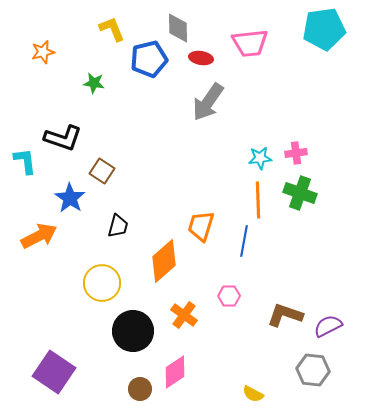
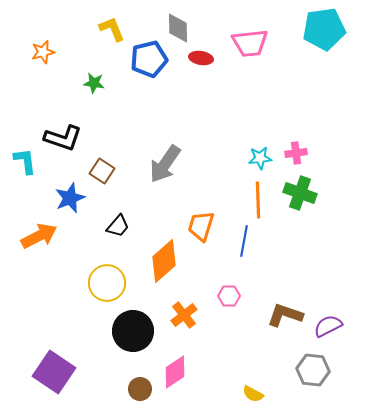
gray arrow: moved 43 px left, 62 px down
blue star: rotated 16 degrees clockwise
black trapezoid: rotated 25 degrees clockwise
yellow circle: moved 5 px right
orange cross: rotated 16 degrees clockwise
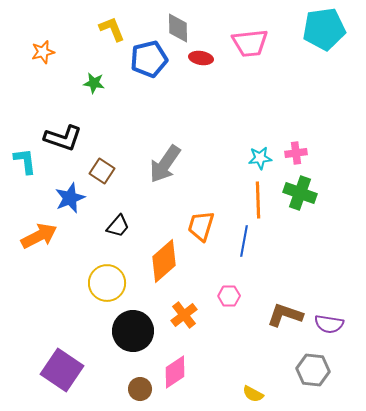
purple semicircle: moved 1 px right, 2 px up; rotated 144 degrees counterclockwise
purple square: moved 8 px right, 2 px up
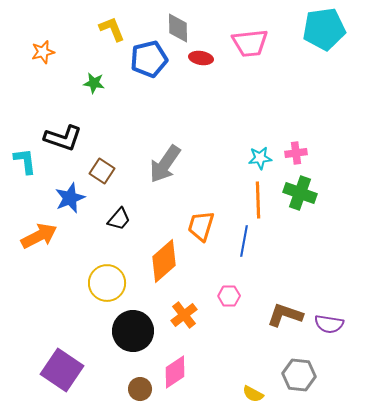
black trapezoid: moved 1 px right, 7 px up
gray hexagon: moved 14 px left, 5 px down
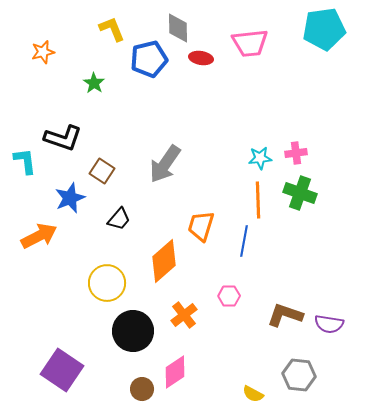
green star: rotated 25 degrees clockwise
brown circle: moved 2 px right
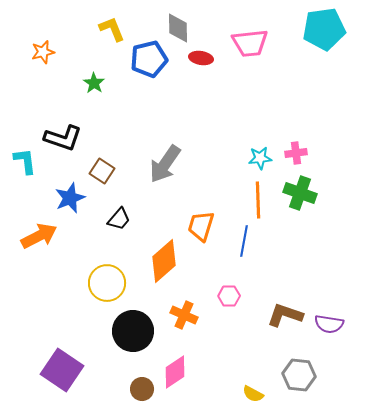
orange cross: rotated 28 degrees counterclockwise
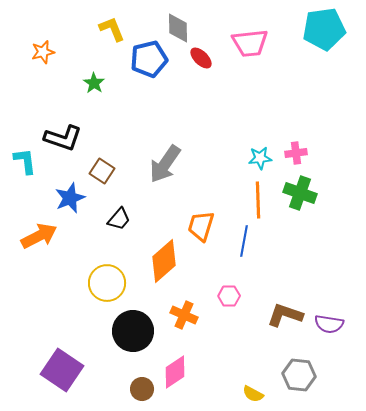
red ellipse: rotated 35 degrees clockwise
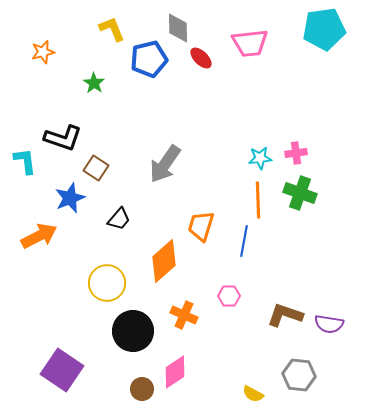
brown square: moved 6 px left, 3 px up
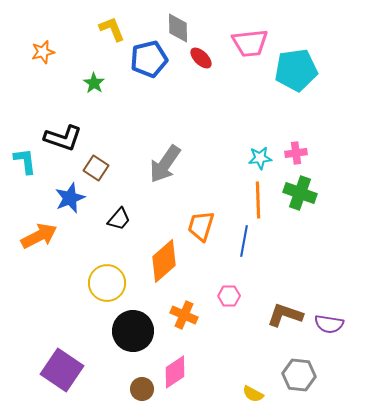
cyan pentagon: moved 28 px left, 41 px down
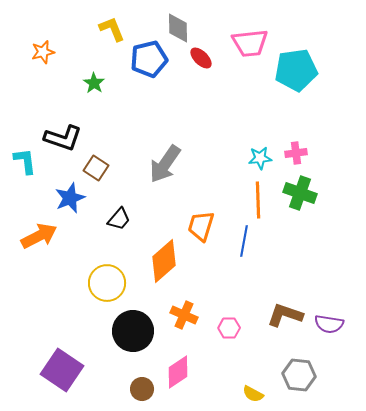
pink hexagon: moved 32 px down
pink diamond: moved 3 px right
